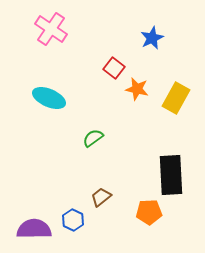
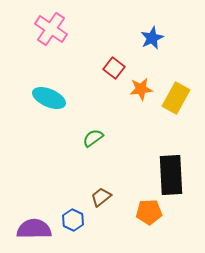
orange star: moved 4 px right; rotated 20 degrees counterclockwise
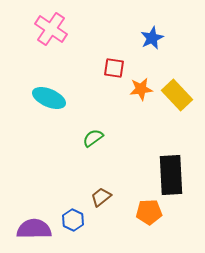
red square: rotated 30 degrees counterclockwise
yellow rectangle: moved 1 px right, 3 px up; rotated 72 degrees counterclockwise
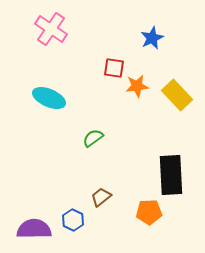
orange star: moved 4 px left, 3 px up
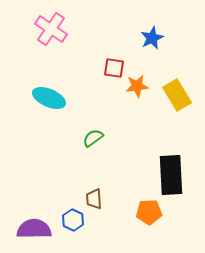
yellow rectangle: rotated 12 degrees clockwise
brown trapezoid: moved 7 px left, 2 px down; rotated 55 degrees counterclockwise
